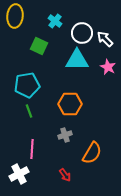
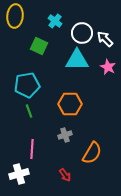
white cross: rotated 12 degrees clockwise
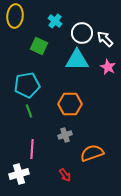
orange semicircle: rotated 140 degrees counterclockwise
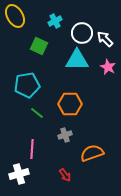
yellow ellipse: rotated 35 degrees counterclockwise
cyan cross: rotated 24 degrees clockwise
green line: moved 8 px right, 2 px down; rotated 32 degrees counterclockwise
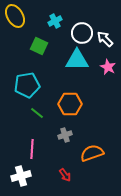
white cross: moved 2 px right, 2 px down
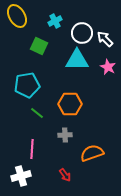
yellow ellipse: moved 2 px right
gray cross: rotated 16 degrees clockwise
